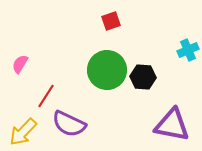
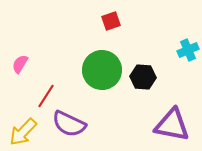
green circle: moved 5 px left
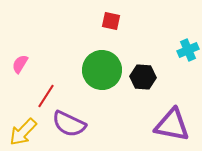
red square: rotated 30 degrees clockwise
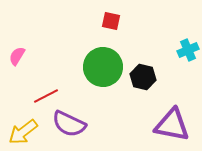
pink semicircle: moved 3 px left, 8 px up
green circle: moved 1 px right, 3 px up
black hexagon: rotated 10 degrees clockwise
red line: rotated 30 degrees clockwise
yellow arrow: rotated 8 degrees clockwise
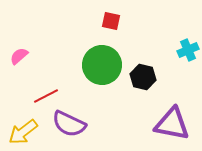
pink semicircle: moved 2 px right; rotated 18 degrees clockwise
green circle: moved 1 px left, 2 px up
purple triangle: moved 1 px up
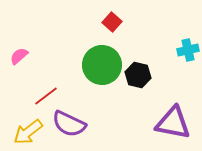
red square: moved 1 px right, 1 px down; rotated 30 degrees clockwise
cyan cross: rotated 10 degrees clockwise
black hexagon: moved 5 px left, 2 px up
red line: rotated 10 degrees counterclockwise
purple triangle: moved 1 px right, 1 px up
yellow arrow: moved 5 px right
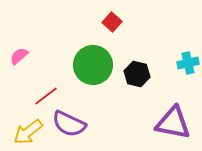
cyan cross: moved 13 px down
green circle: moved 9 px left
black hexagon: moved 1 px left, 1 px up
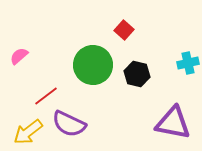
red square: moved 12 px right, 8 px down
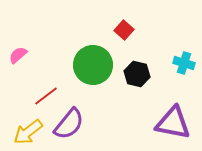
pink semicircle: moved 1 px left, 1 px up
cyan cross: moved 4 px left; rotated 30 degrees clockwise
purple semicircle: rotated 76 degrees counterclockwise
